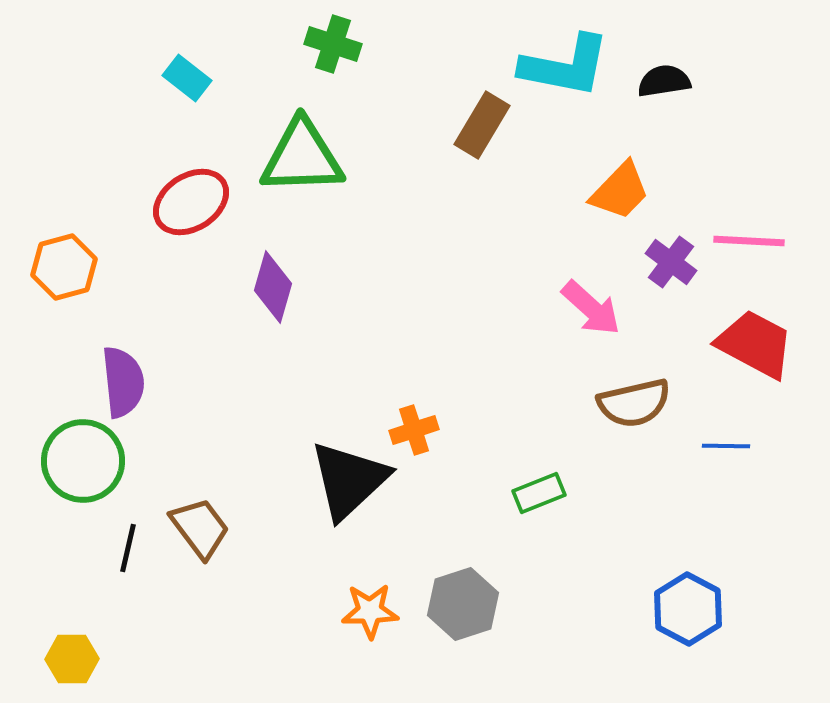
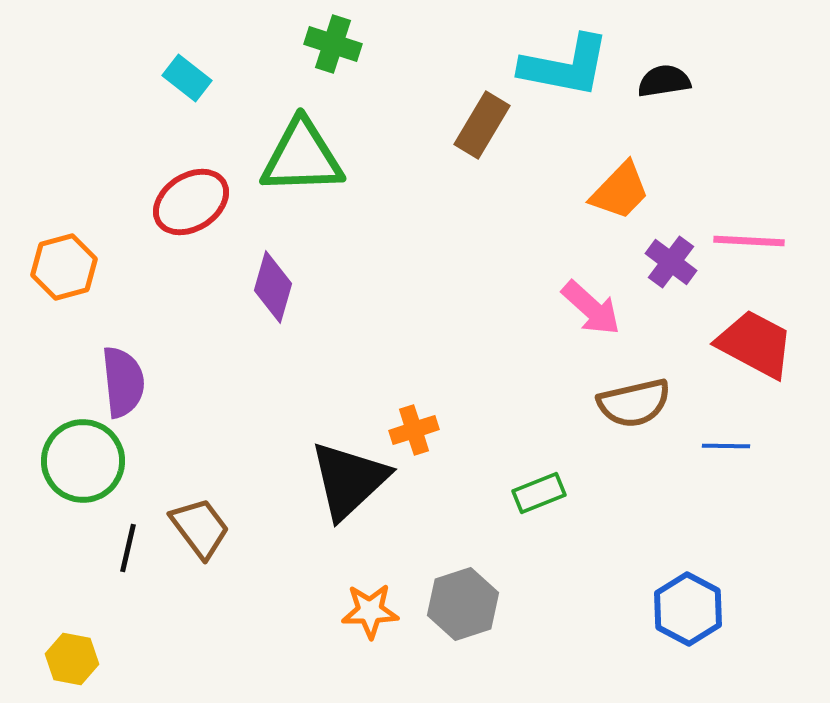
yellow hexagon: rotated 12 degrees clockwise
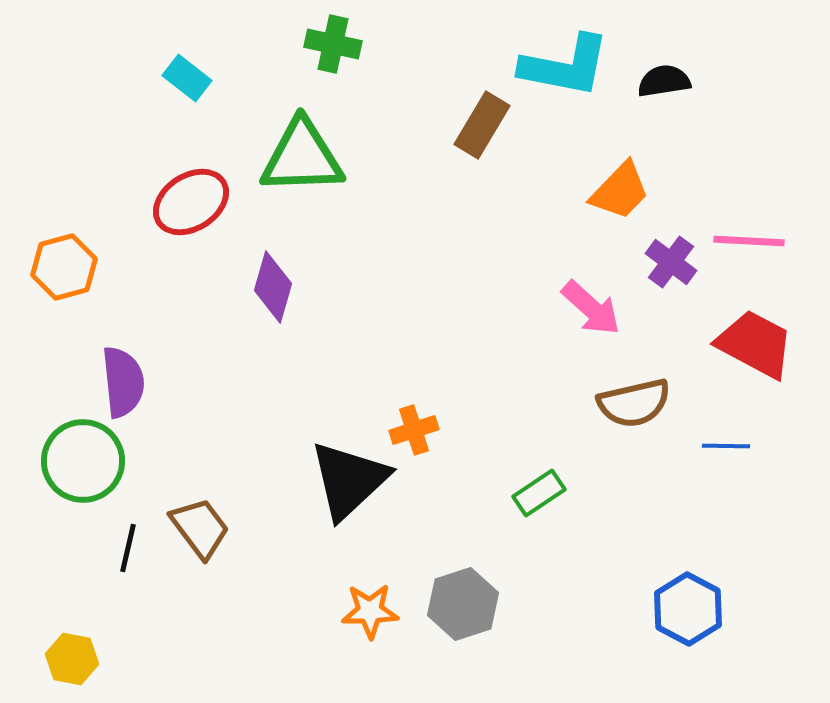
green cross: rotated 6 degrees counterclockwise
green rectangle: rotated 12 degrees counterclockwise
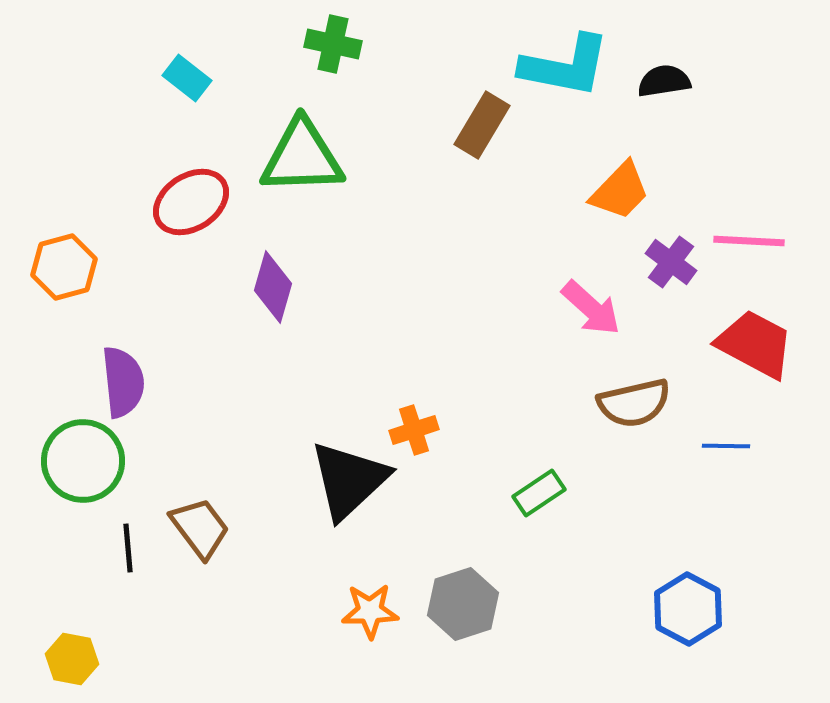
black line: rotated 18 degrees counterclockwise
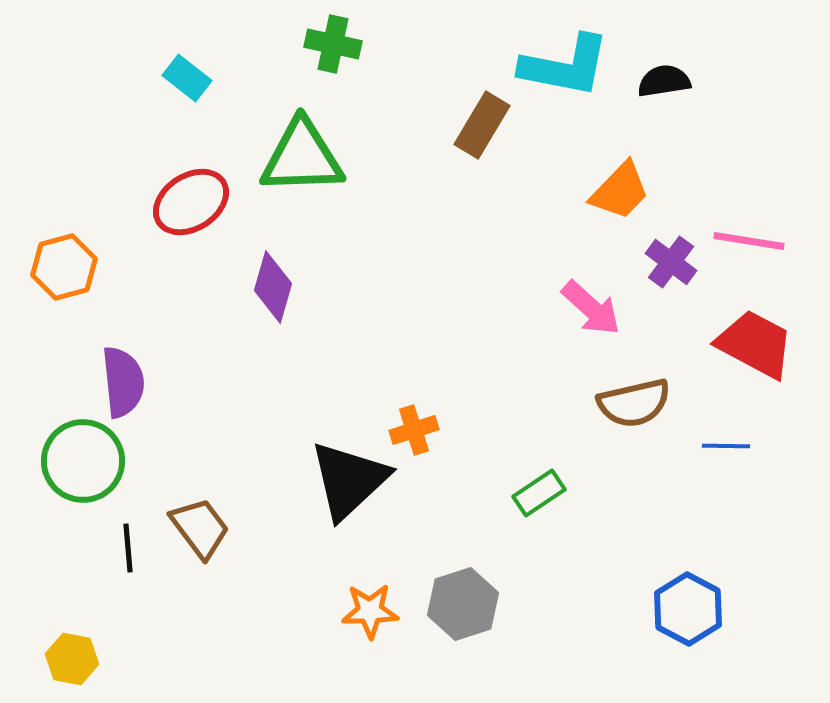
pink line: rotated 6 degrees clockwise
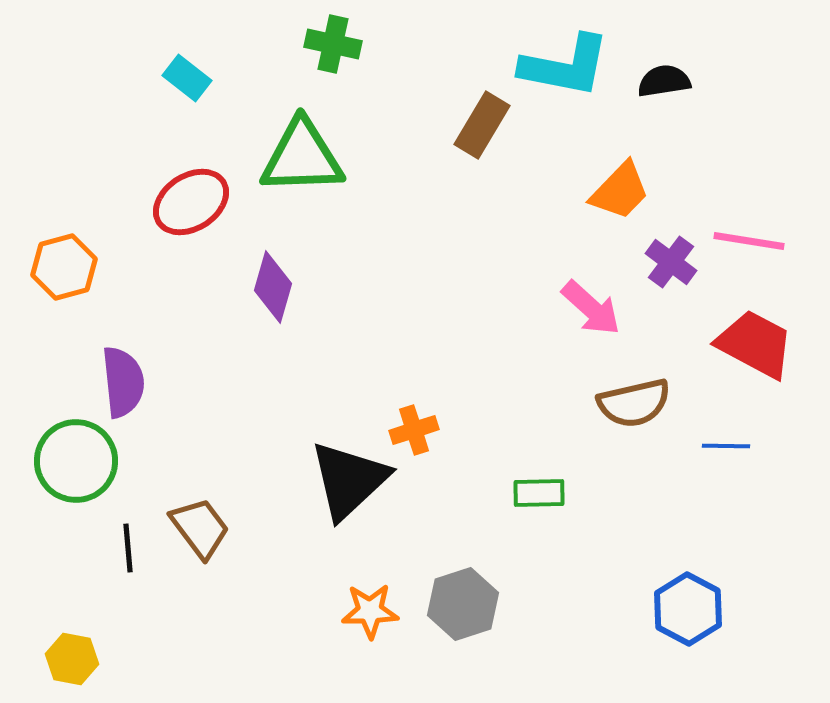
green circle: moved 7 px left
green rectangle: rotated 33 degrees clockwise
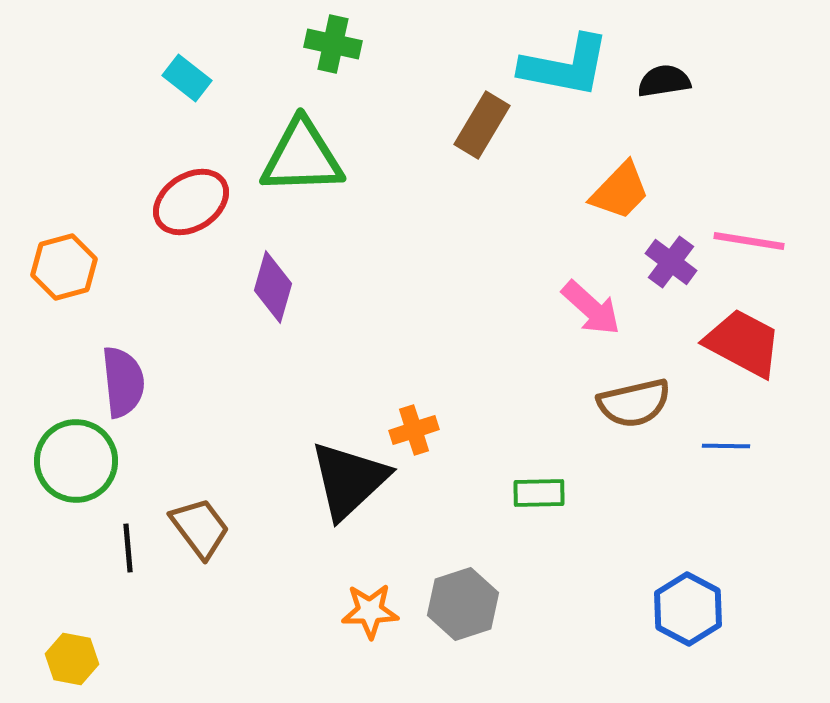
red trapezoid: moved 12 px left, 1 px up
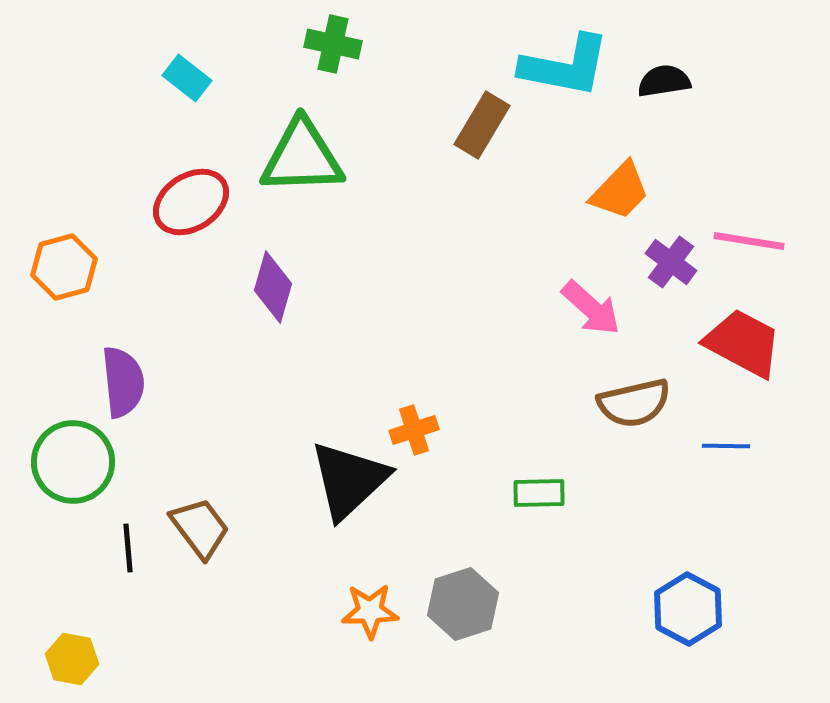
green circle: moved 3 px left, 1 px down
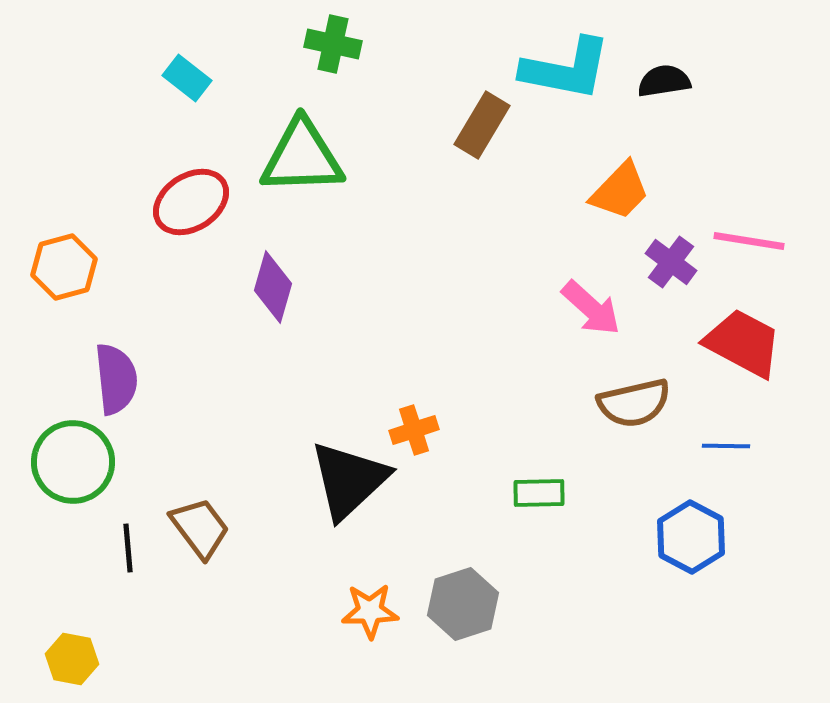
cyan L-shape: moved 1 px right, 3 px down
purple semicircle: moved 7 px left, 3 px up
blue hexagon: moved 3 px right, 72 px up
